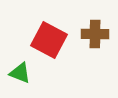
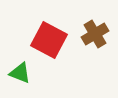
brown cross: rotated 32 degrees counterclockwise
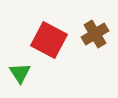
green triangle: rotated 35 degrees clockwise
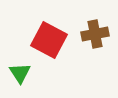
brown cross: rotated 20 degrees clockwise
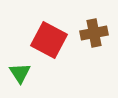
brown cross: moved 1 px left, 1 px up
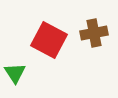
green triangle: moved 5 px left
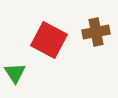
brown cross: moved 2 px right, 1 px up
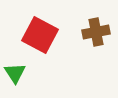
red square: moved 9 px left, 5 px up
